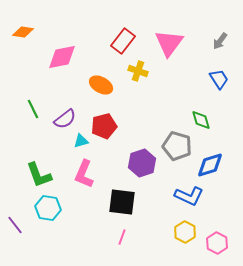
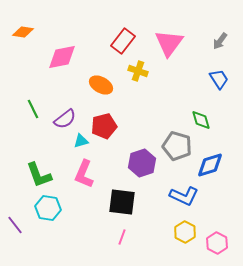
blue L-shape: moved 5 px left
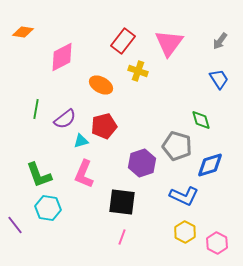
pink diamond: rotated 16 degrees counterclockwise
green line: moved 3 px right; rotated 36 degrees clockwise
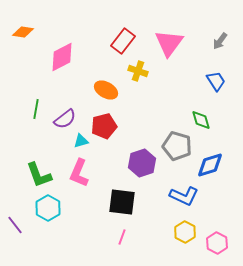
blue trapezoid: moved 3 px left, 2 px down
orange ellipse: moved 5 px right, 5 px down
pink L-shape: moved 5 px left, 1 px up
cyan hexagon: rotated 20 degrees clockwise
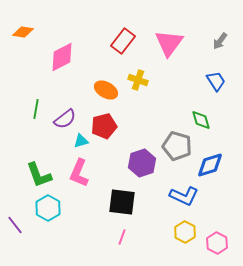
yellow cross: moved 9 px down
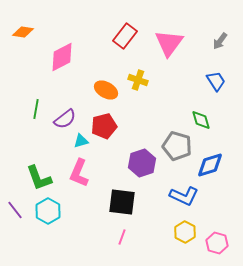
red rectangle: moved 2 px right, 5 px up
green L-shape: moved 3 px down
cyan hexagon: moved 3 px down
purple line: moved 15 px up
pink hexagon: rotated 10 degrees counterclockwise
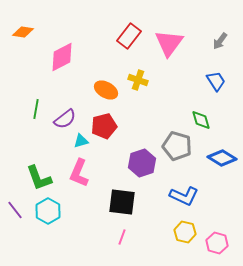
red rectangle: moved 4 px right
blue diamond: moved 12 px right, 7 px up; rotated 48 degrees clockwise
yellow hexagon: rotated 15 degrees counterclockwise
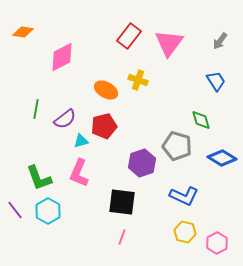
pink hexagon: rotated 15 degrees clockwise
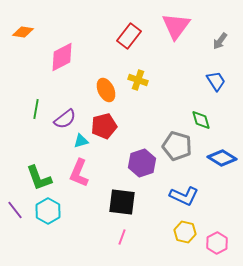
pink triangle: moved 7 px right, 17 px up
orange ellipse: rotated 35 degrees clockwise
